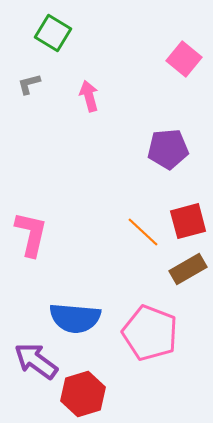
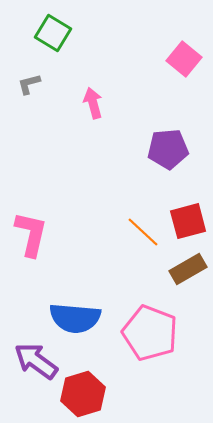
pink arrow: moved 4 px right, 7 px down
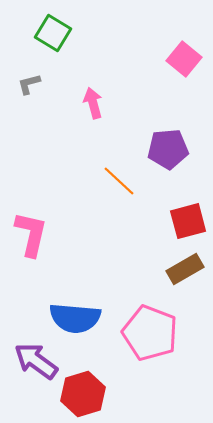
orange line: moved 24 px left, 51 px up
brown rectangle: moved 3 px left
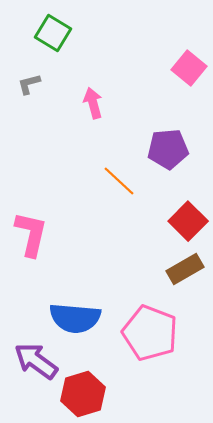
pink square: moved 5 px right, 9 px down
red square: rotated 30 degrees counterclockwise
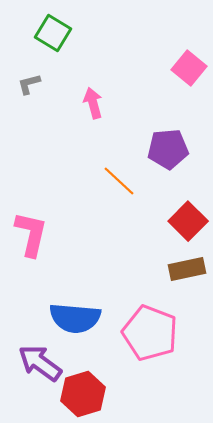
brown rectangle: moved 2 px right; rotated 18 degrees clockwise
purple arrow: moved 4 px right, 2 px down
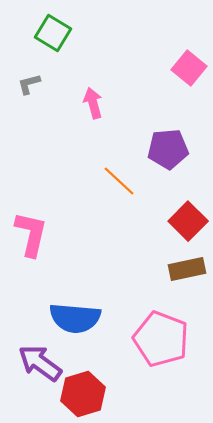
pink pentagon: moved 11 px right, 6 px down
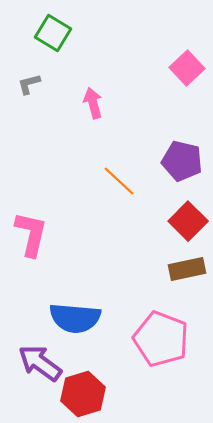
pink square: moved 2 px left; rotated 8 degrees clockwise
purple pentagon: moved 14 px right, 12 px down; rotated 18 degrees clockwise
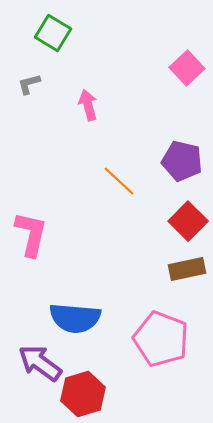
pink arrow: moved 5 px left, 2 px down
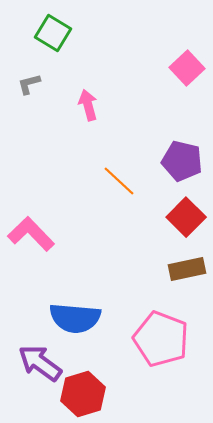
red square: moved 2 px left, 4 px up
pink L-shape: rotated 57 degrees counterclockwise
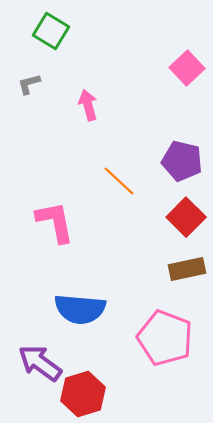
green square: moved 2 px left, 2 px up
pink L-shape: moved 24 px right, 12 px up; rotated 33 degrees clockwise
blue semicircle: moved 5 px right, 9 px up
pink pentagon: moved 4 px right, 1 px up
